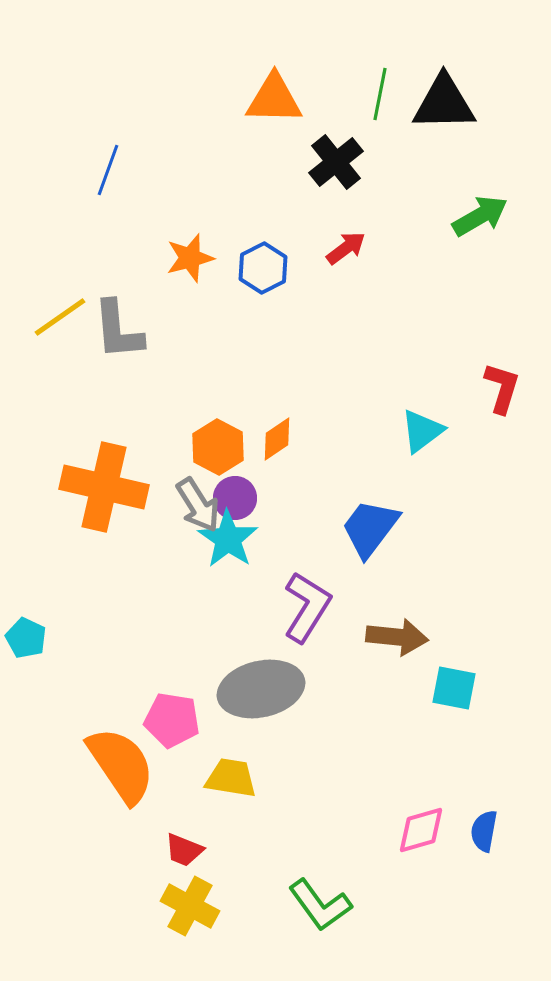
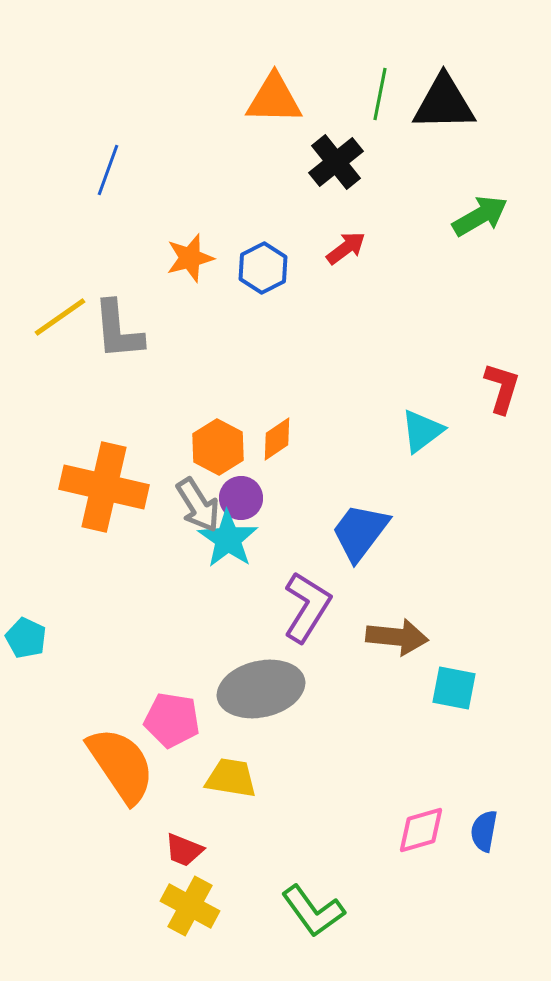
purple circle: moved 6 px right
blue trapezoid: moved 10 px left, 4 px down
green L-shape: moved 7 px left, 6 px down
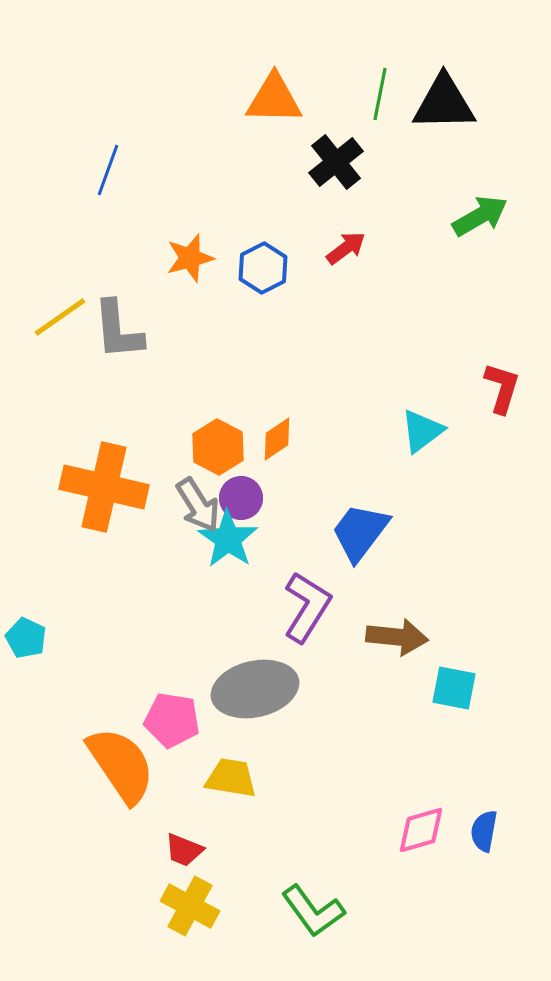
gray ellipse: moved 6 px left
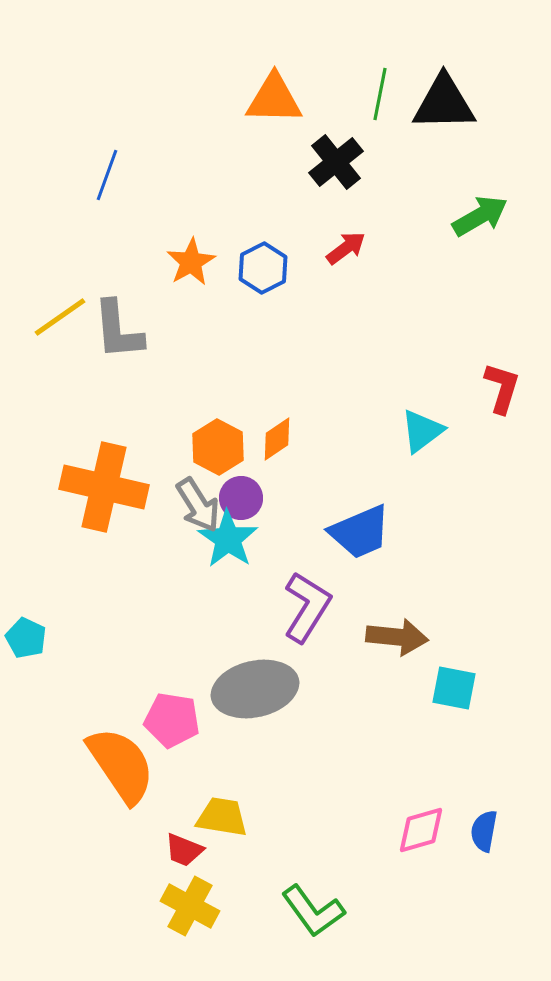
blue line: moved 1 px left, 5 px down
orange star: moved 1 px right, 4 px down; rotated 15 degrees counterclockwise
blue trapezoid: rotated 150 degrees counterclockwise
yellow trapezoid: moved 9 px left, 39 px down
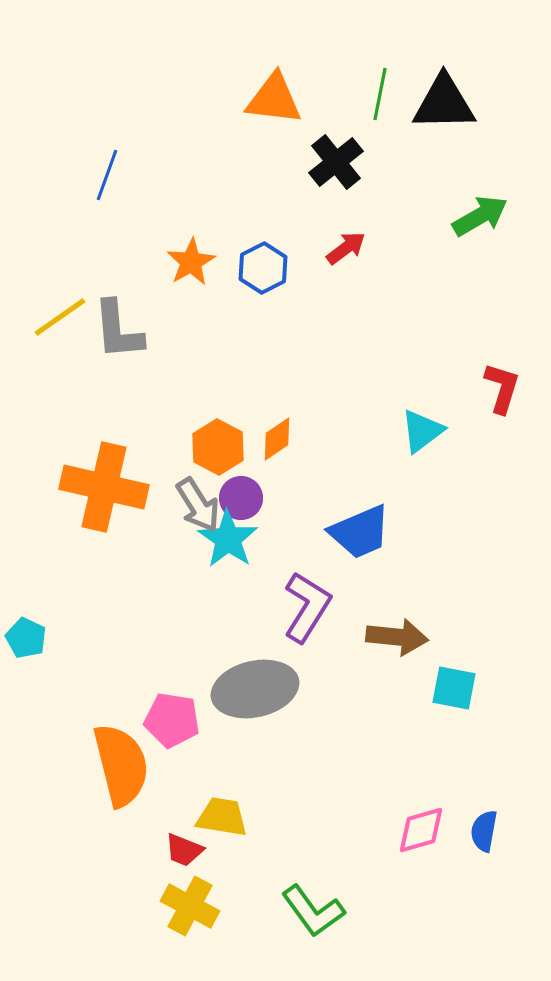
orange triangle: rotated 6 degrees clockwise
orange semicircle: rotated 20 degrees clockwise
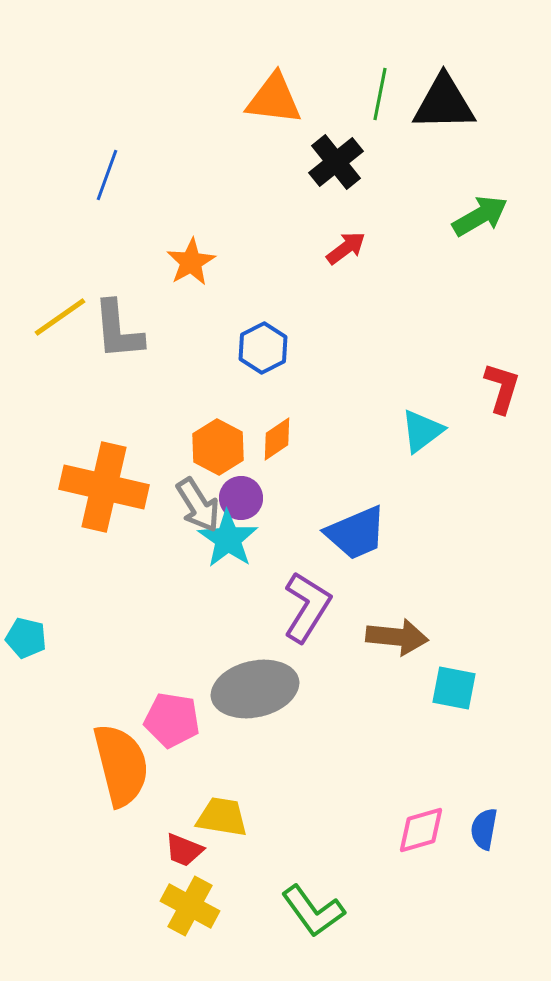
blue hexagon: moved 80 px down
blue trapezoid: moved 4 px left, 1 px down
cyan pentagon: rotated 12 degrees counterclockwise
blue semicircle: moved 2 px up
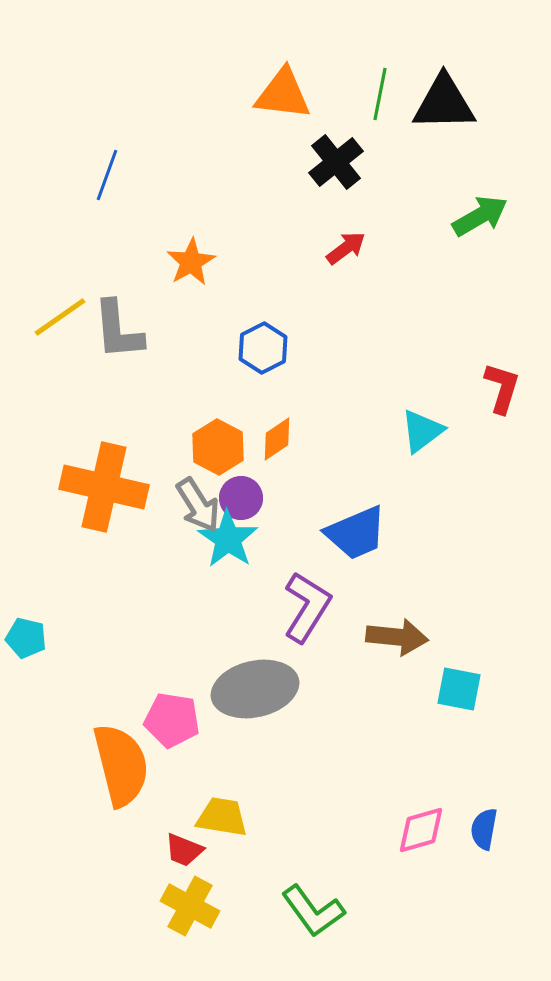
orange triangle: moved 9 px right, 5 px up
cyan square: moved 5 px right, 1 px down
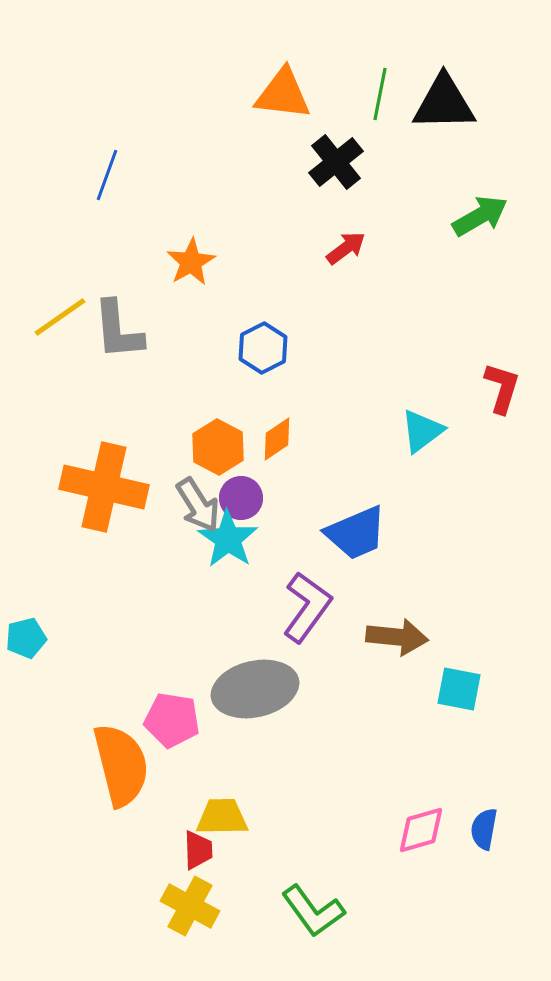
purple L-shape: rotated 4 degrees clockwise
cyan pentagon: rotated 27 degrees counterclockwise
yellow trapezoid: rotated 10 degrees counterclockwise
red trapezoid: moved 14 px right; rotated 114 degrees counterclockwise
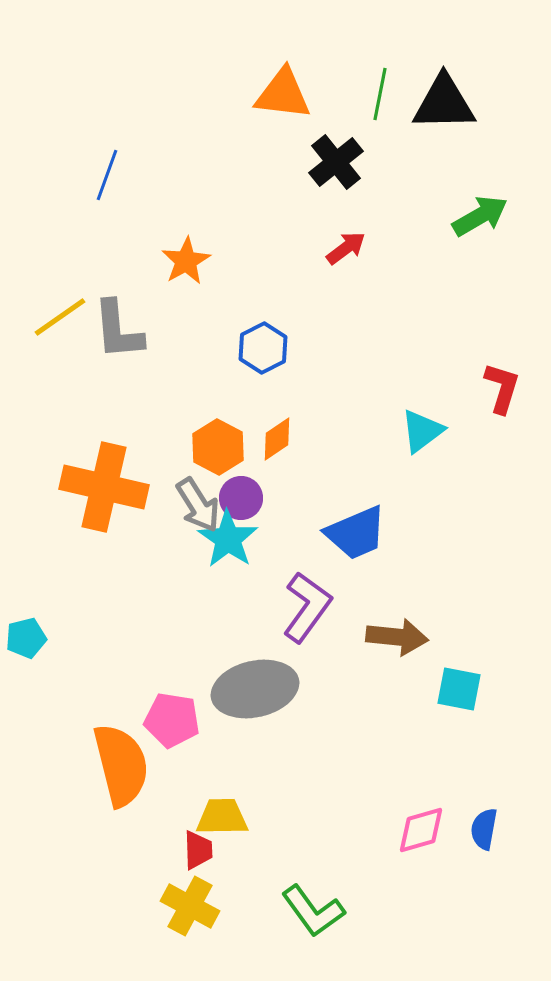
orange star: moved 5 px left, 1 px up
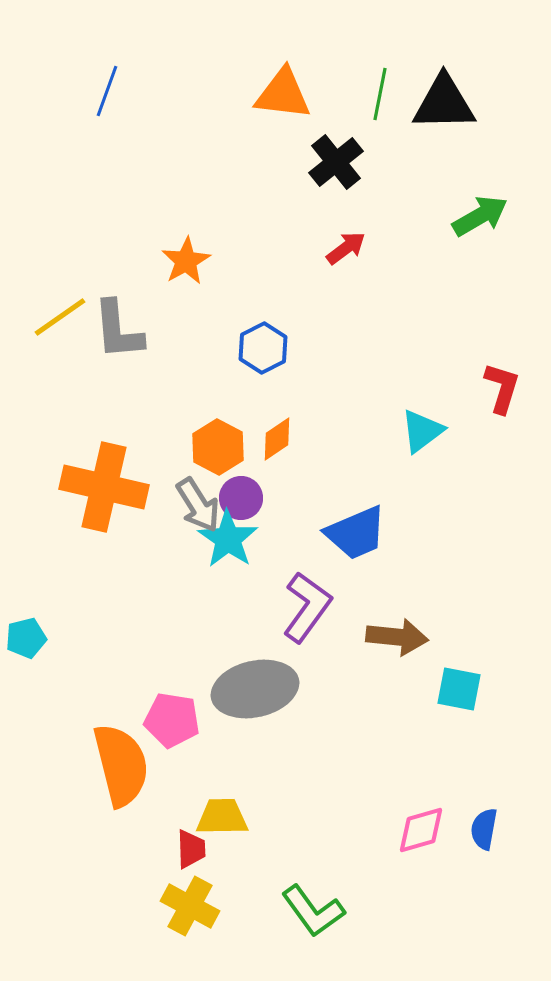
blue line: moved 84 px up
red trapezoid: moved 7 px left, 1 px up
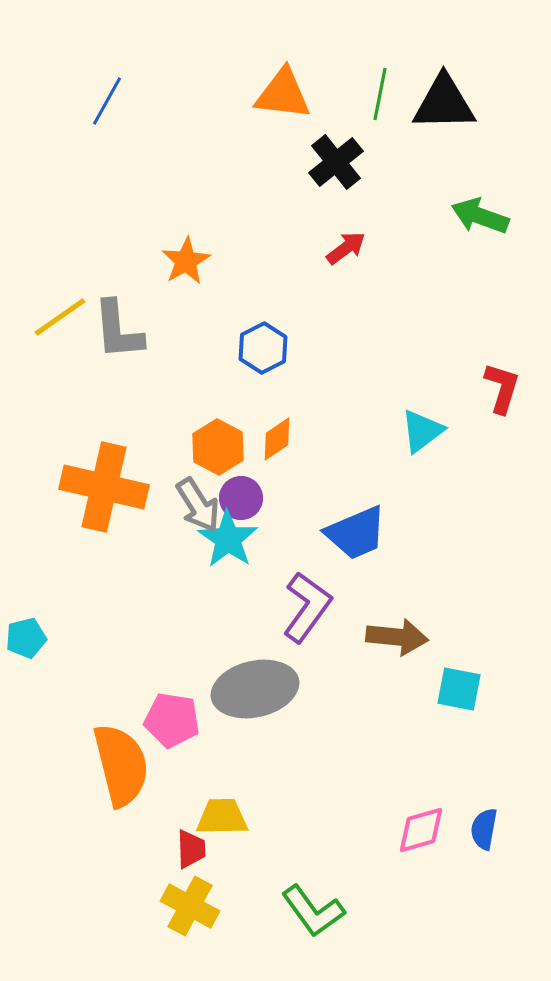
blue line: moved 10 px down; rotated 9 degrees clockwise
green arrow: rotated 130 degrees counterclockwise
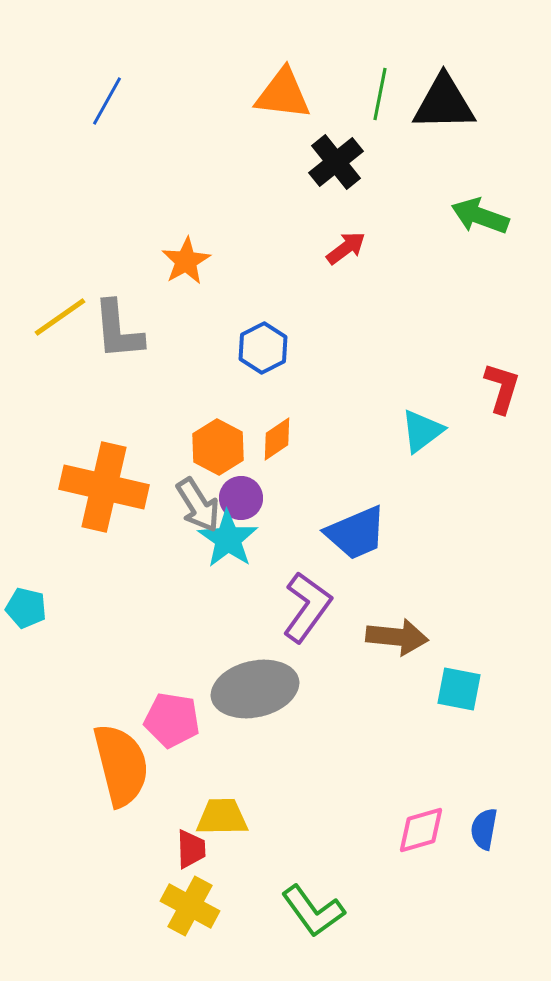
cyan pentagon: moved 30 px up; rotated 27 degrees clockwise
